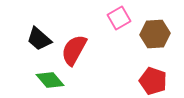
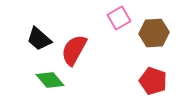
brown hexagon: moved 1 px left, 1 px up
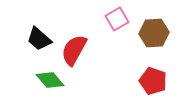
pink square: moved 2 px left, 1 px down
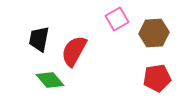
black trapezoid: rotated 60 degrees clockwise
red semicircle: moved 1 px down
red pentagon: moved 4 px right, 3 px up; rotated 28 degrees counterclockwise
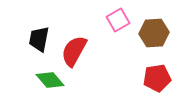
pink square: moved 1 px right, 1 px down
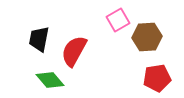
brown hexagon: moved 7 px left, 4 px down
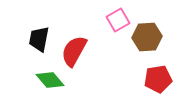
red pentagon: moved 1 px right, 1 px down
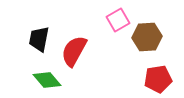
green diamond: moved 3 px left
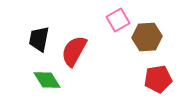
green diamond: rotated 8 degrees clockwise
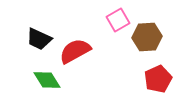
black trapezoid: rotated 76 degrees counterclockwise
red semicircle: moved 1 px right; rotated 32 degrees clockwise
red pentagon: rotated 16 degrees counterclockwise
